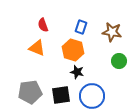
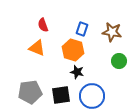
blue rectangle: moved 1 px right, 2 px down
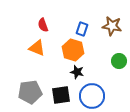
brown star: moved 6 px up
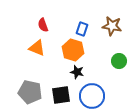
gray pentagon: rotated 20 degrees clockwise
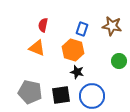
red semicircle: rotated 32 degrees clockwise
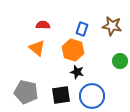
red semicircle: rotated 80 degrees clockwise
orange triangle: rotated 18 degrees clockwise
green circle: moved 1 px right
gray pentagon: moved 4 px left
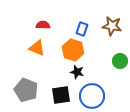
orange triangle: rotated 18 degrees counterclockwise
gray pentagon: moved 2 px up; rotated 10 degrees clockwise
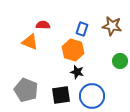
orange triangle: moved 7 px left, 6 px up
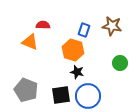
blue rectangle: moved 2 px right, 1 px down
green circle: moved 2 px down
blue circle: moved 4 px left
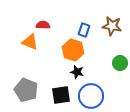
blue circle: moved 3 px right
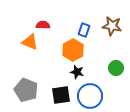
orange hexagon: rotated 15 degrees clockwise
green circle: moved 4 px left, 5 px down
blue circle: moved 1 px left
